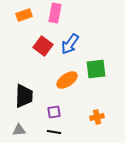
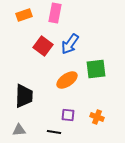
purple square: moved 14 px right, 3 px down; rotated 16 degrees clockwise
orange cross: rotated 32 degrees clockwise
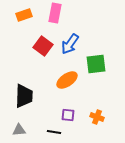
green square: moved 5 px up
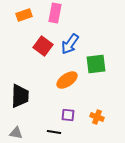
black trapezoid: moved 4 px left
gray triangle: moved 3 px left, 3 px down; rotated 16 degrees clockwise
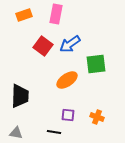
pink rectangle: moved 1 px right, 1 px down
blue arrow: rotated 20 degrees clockwise
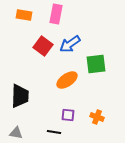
orange rectangle: rotated 28 degrees clockwise
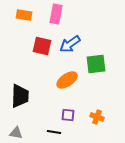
red square: moved 1 px left; rotated 24 degrees counterclockwise
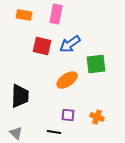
gray triangle: rotated 32 degrees clockwise
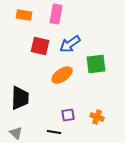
red square: moved 2 px left
orange ellipse: moved 5 px left, 5 px up
black trapezoid: moved 2 px down
purple square: rotated 16 degrees counterclockwise
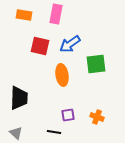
orange ellipse: rotated 65 degrees counterclockwise
black trapezoid: moved 1 px left
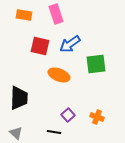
pink rectangle: rotated 30 degrees counterclockwise
orange ellipse: moved 3 px left; rotated 60 degrees counterclockwise
purple square: rotated 32 degrees counterclockwise
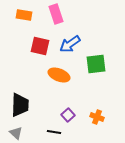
black trapezoid: moved 1 px right, 7 px down
